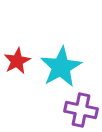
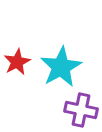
red star: moved 1 px down
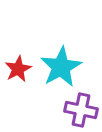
red star: moved 1 px right, 7 px down
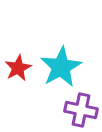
red star: moved 1 px up
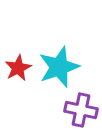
cyan star: moved 2 px left; rotated 9 degrees clockwise
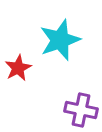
cyan star: moved 1 px right, 27 px up
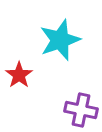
red star: moved 1 px right, 7 px down; rotated 8 degrees counterclockwise
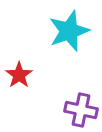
cyan star: moved 9 px right, 9 px up
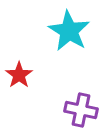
cyan star: rotated 21 degrees counterclockwise
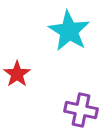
red star: moved 2 px left, 1 px up
